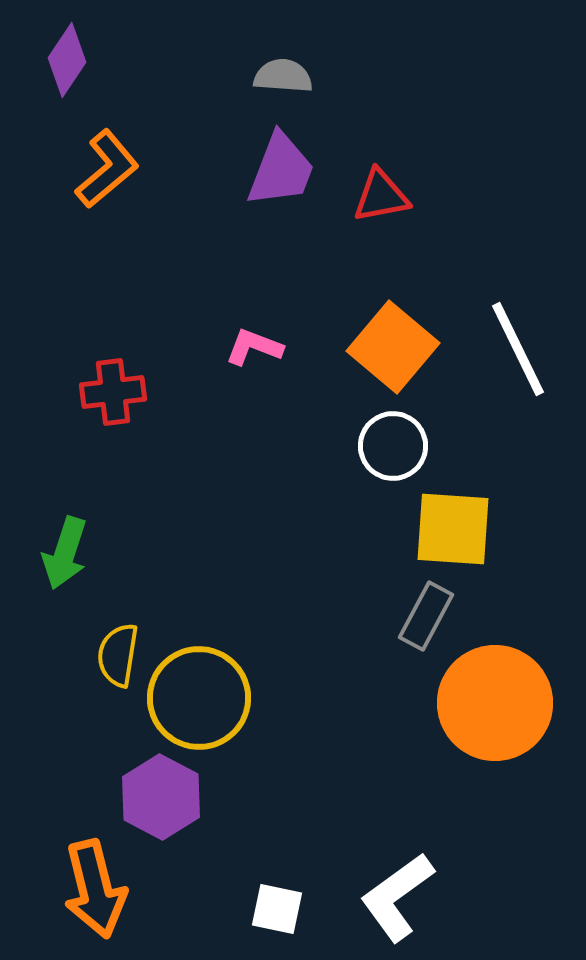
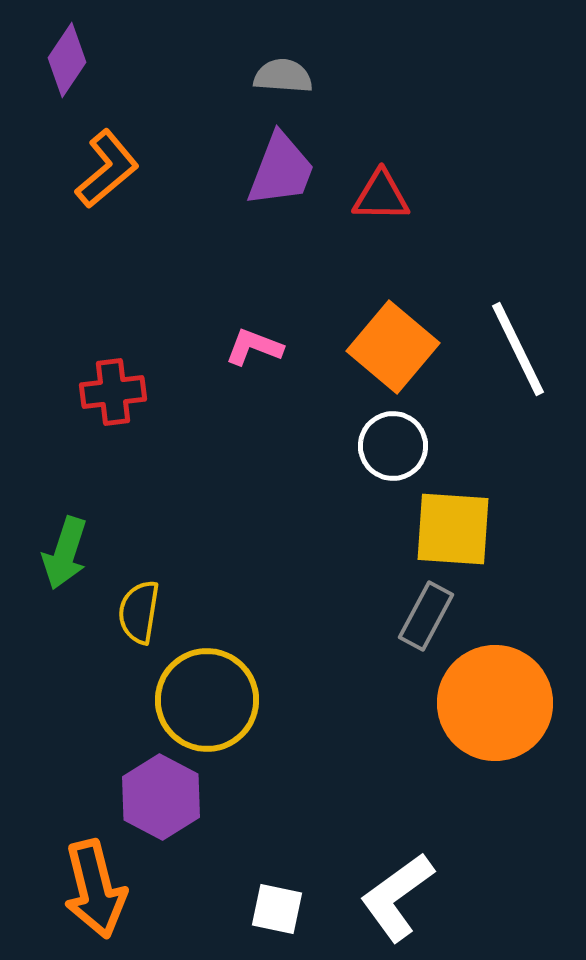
red triangle: rotated 12 degrees clockwise
yellow semicircle: moved 21 px right, 43 px up
yellow circle: moved 8 px right, 2 px down
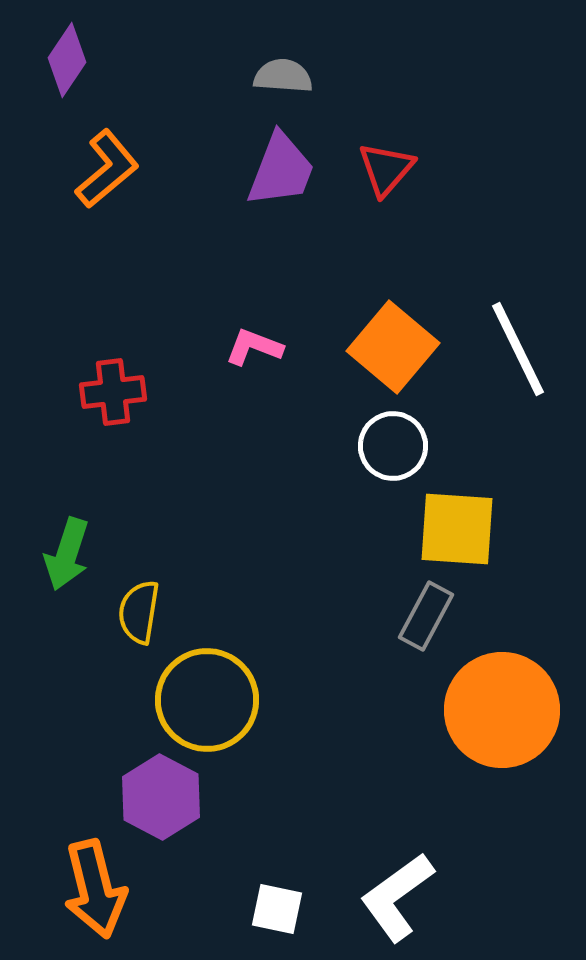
red triangle: moved 5 px right, 27 px up; rotated 50 degrees counterclockwise
yellow square: moved 4 px right
green arrow: moved 2 px right, 1 px down
orange circle: moved 7 px right, 7 px down
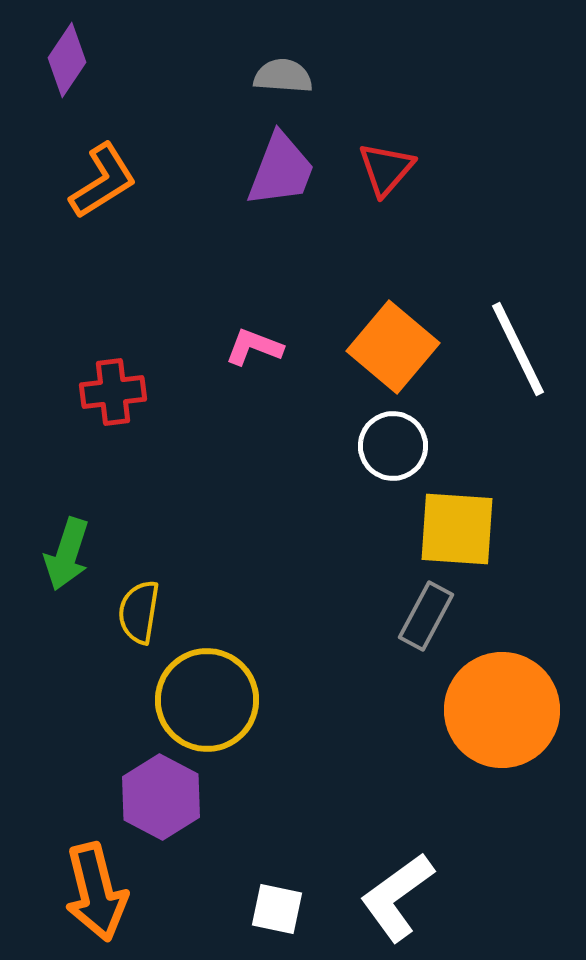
orange L-shape: moved 4 px left, 12 px down; rotated 8 degrees clockwise
orange arrow: moved 1 px right, 3 px down
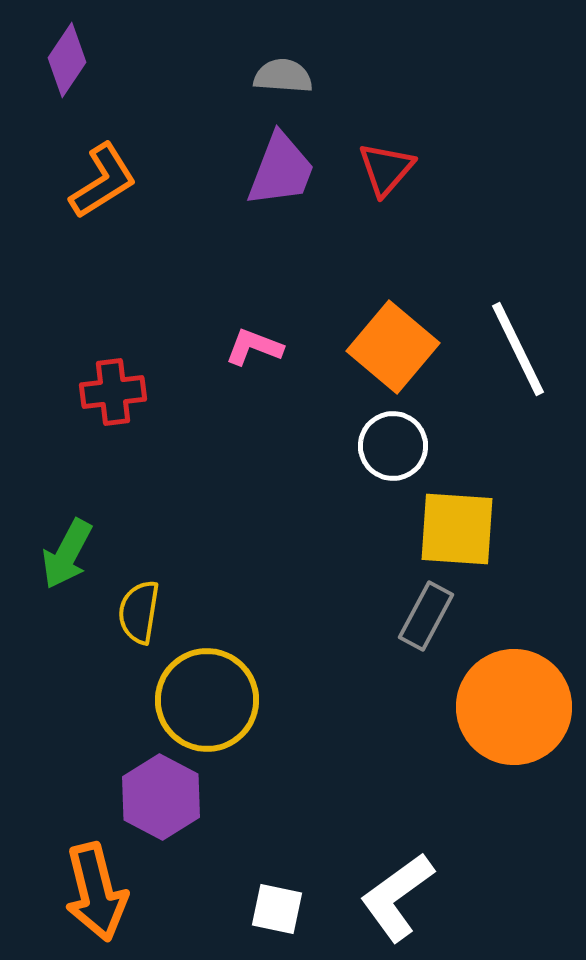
green arrow: rotated 10 degrees clockwise
orange circle: moved 12 px right, 3 px up
